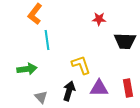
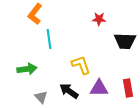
cyan line: moved 2 px right, 1 px up
black arrow: rotated 72 degrees counterclockwise
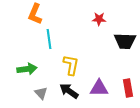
orange L-shape: rotated 15 degrees counterclockwise
yellow L-shape: moved 10 px left; rotated 30 degrees clockwise
gray triangle: moved 4 px up
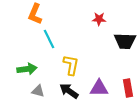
cyan line: rotated 18 degrees counterclockwise
gray triangle: moved 3 px left, 2 px up; rotated 32 degrees counterclockwise
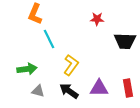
red star: moved 2 px left
yellow L-shape: rotated 25 degrees clockwise
